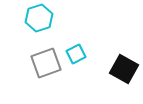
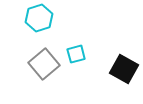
cyan square: rotated 12 degrees clockwise
gray square: moved 2 px left, 1 px down; rotated 20 degrees counterclockwise
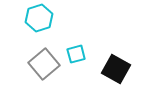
black square: moved 8 px left
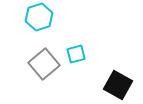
cyan hexagon: moved 1 px up
black square: moved 2 px right, 16 px down
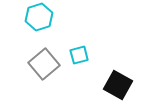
cyan square: moved 3 px right, 1 px down
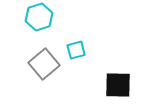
cyan square: moved 3 px left, 5 px up
black square: rotated 28 degrees counterclockwise
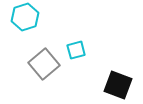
cyan hexagon: moved 14 px left
black square: rotated 20 degrees clockwise
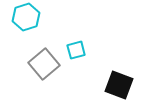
cyan hexagon: moved 1 px right
black square: moved 1 px right
